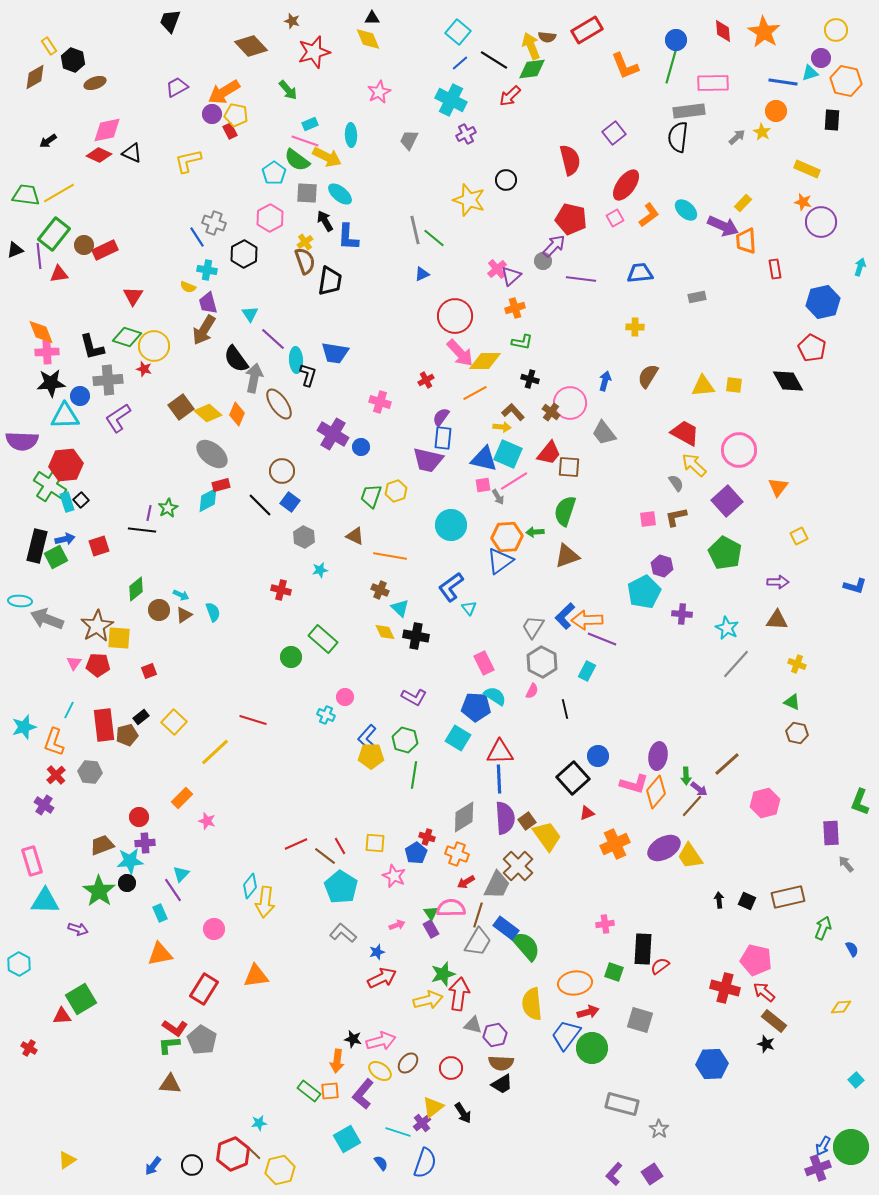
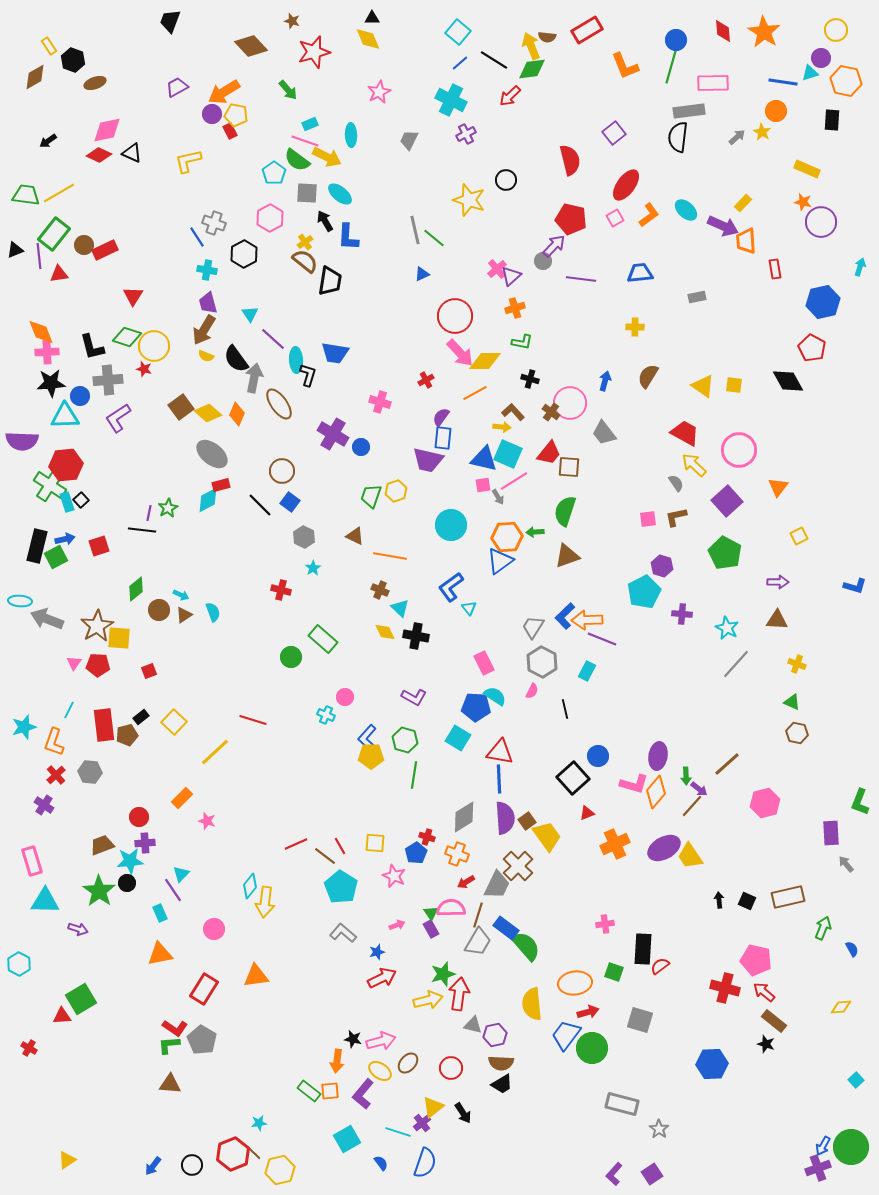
brown semicircle at (305, 261): rotated 32 degrees counterclockwise
yellow semicircle at (188, 287): moved 18 px right, 69 px down
yellow triangle at (703, 386): rotated 40 degrees clockwise
cyan star at (320, 570): moved 7 px left, 2 px up; rotated 21 degrees counterclockwise
red triangle at (500, 752): rotated 12 degrees clockwise
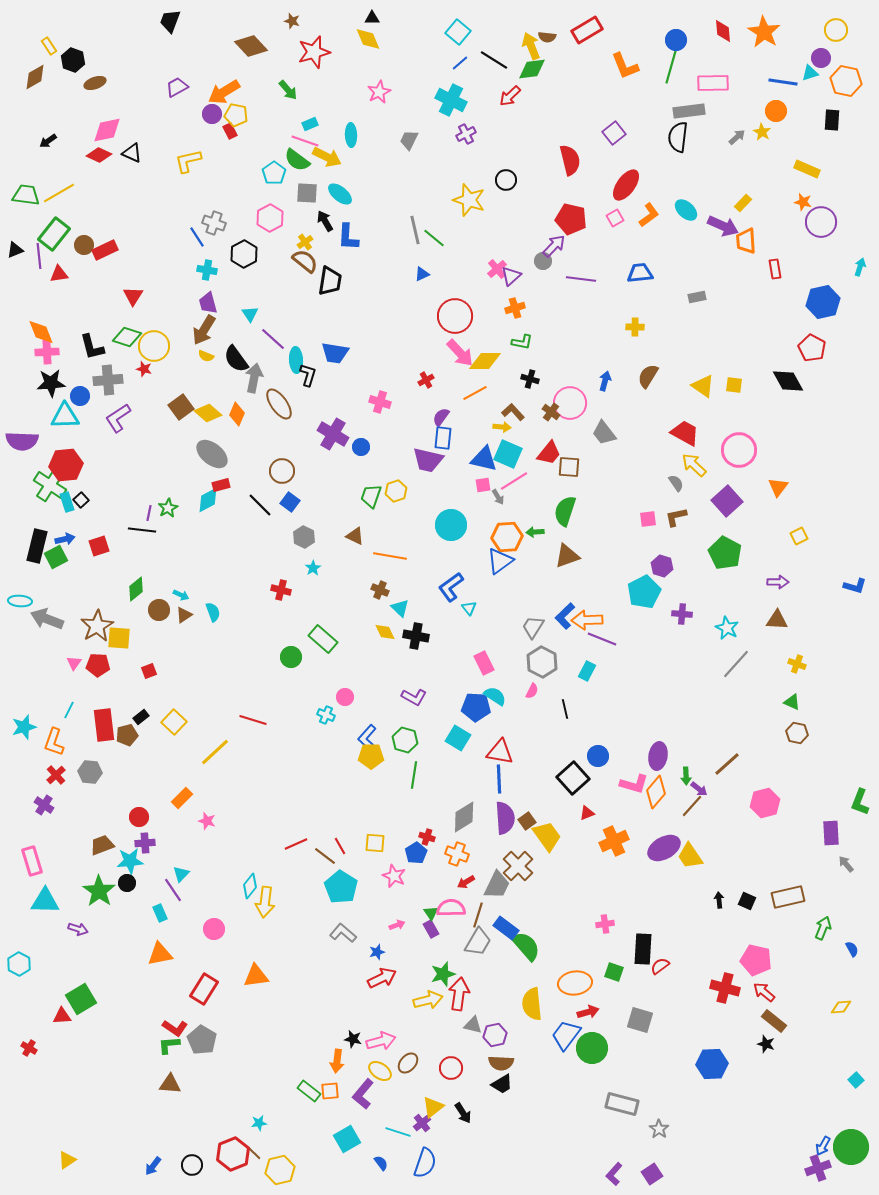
orange cross at (615, 844): moved 1 px left, 3 px up
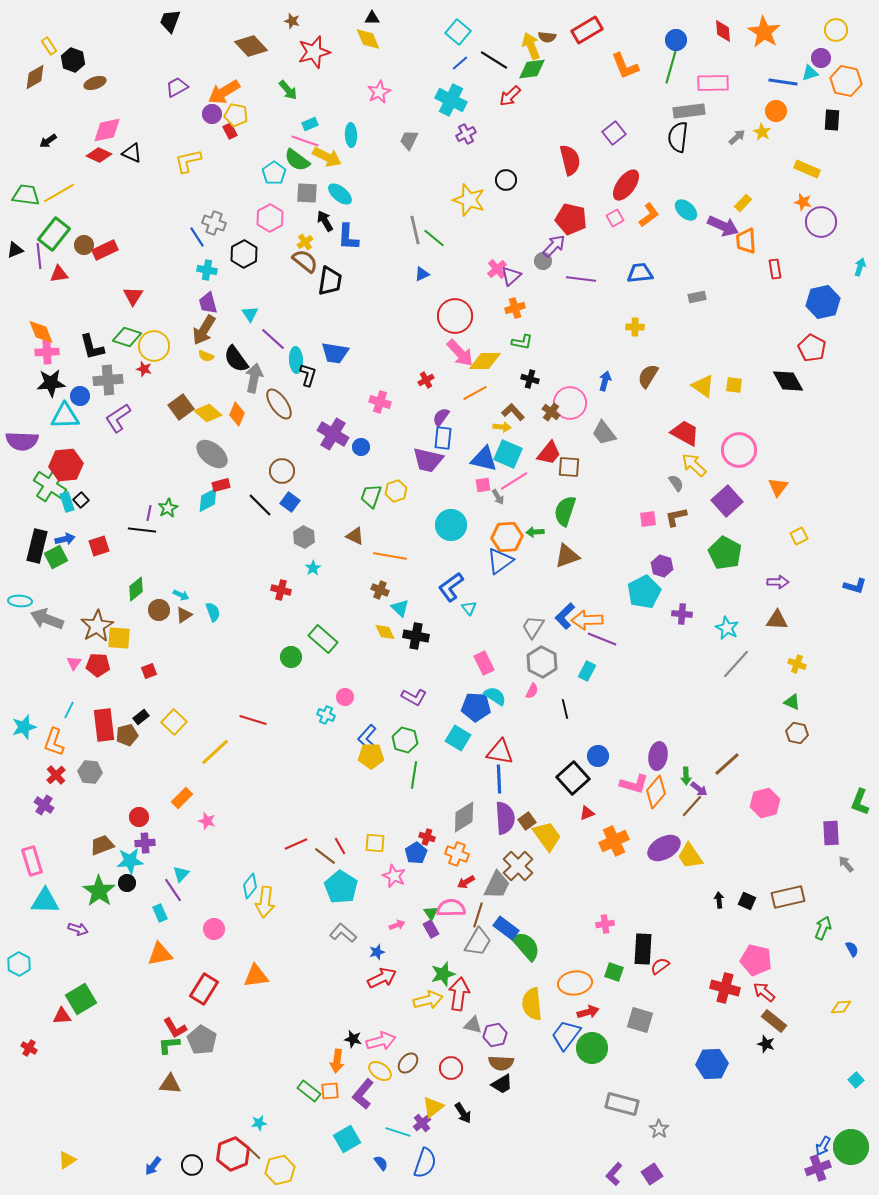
red L-shape at (175, 1028): rotated 25 degrees clockwise
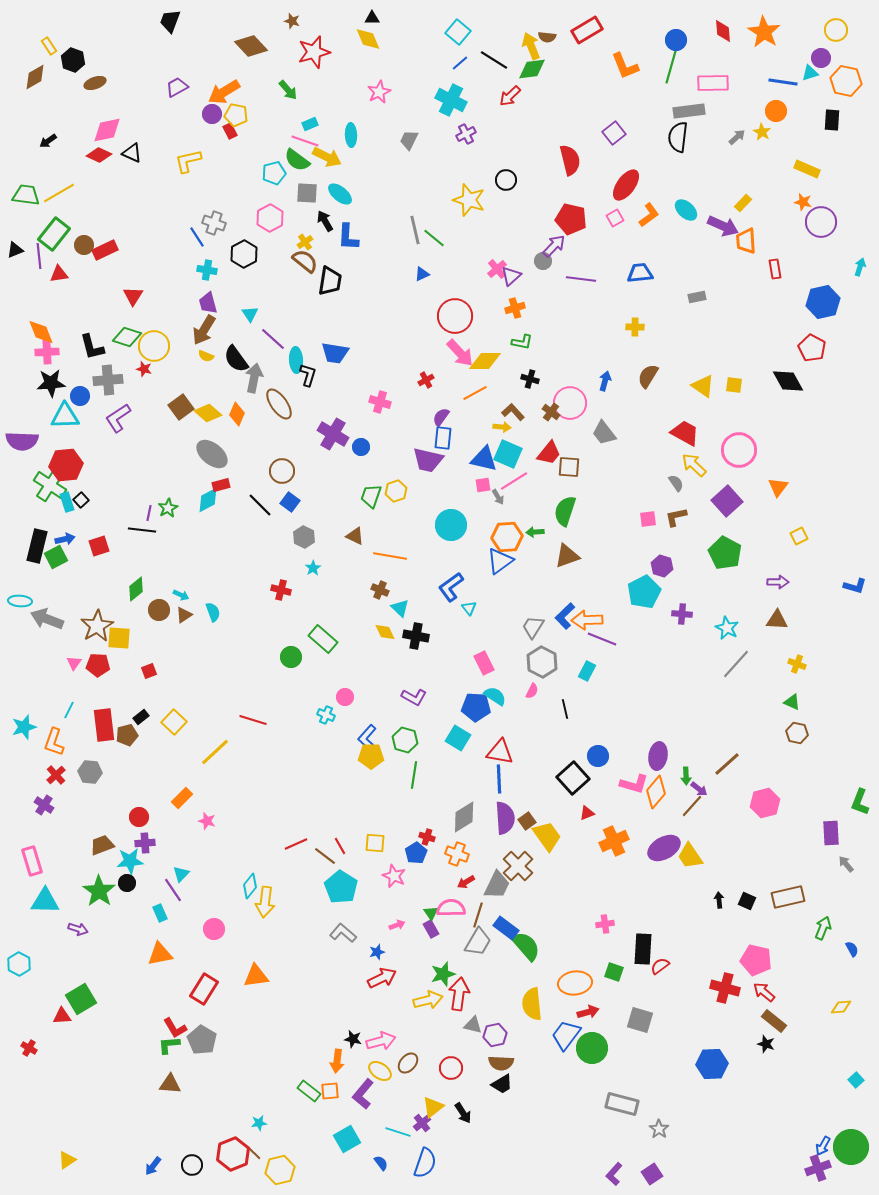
cyan pentagon at (274, 173): rotated 20 degrees clockwise
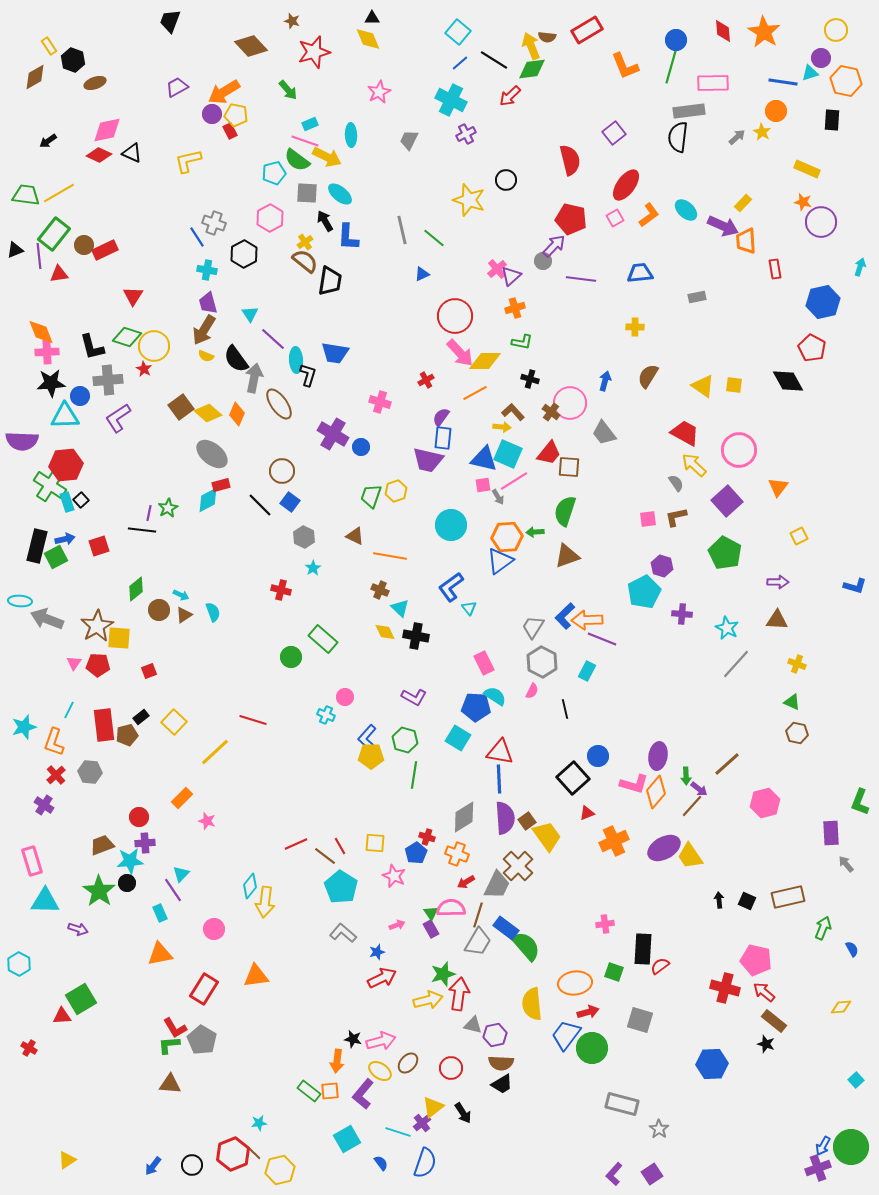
gray line at (415, 230): moved 13 px left
red star at (144, 369): rotated 14 degrees clockwise
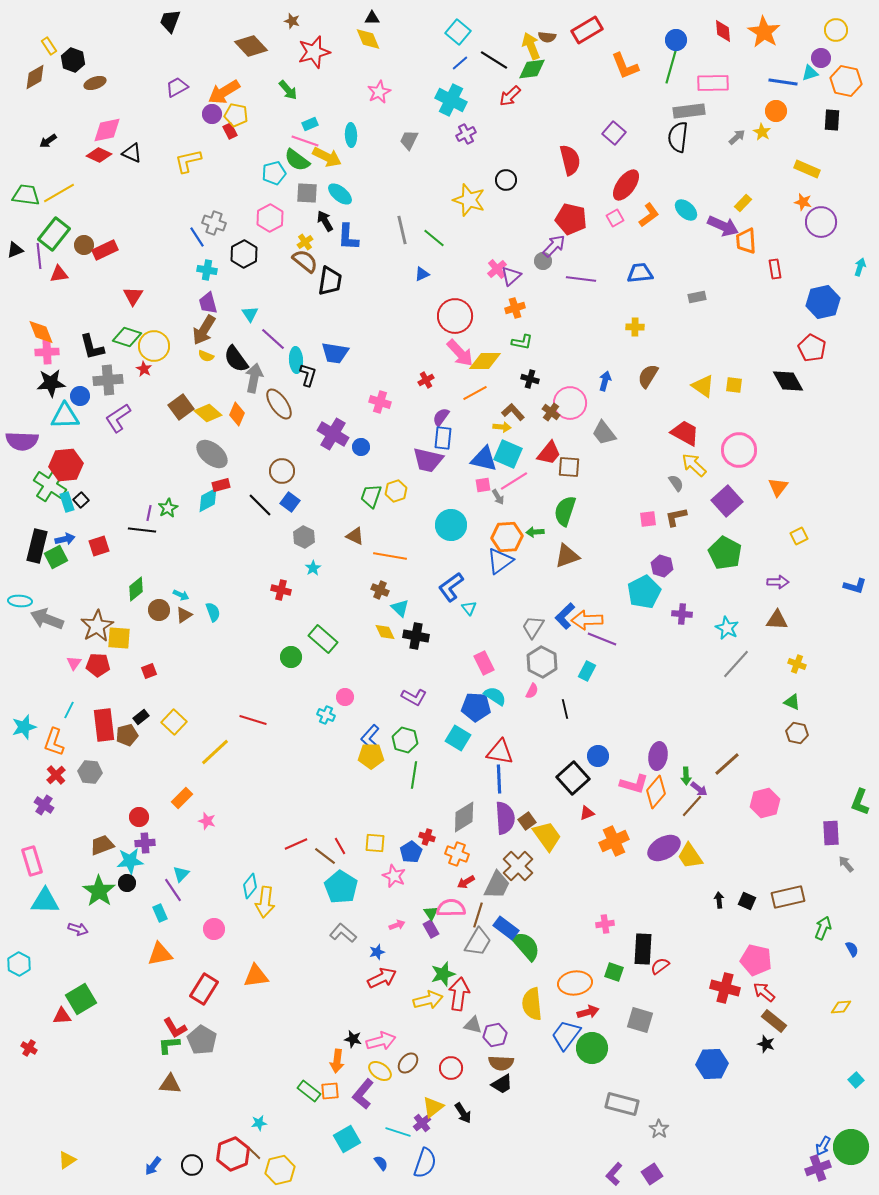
purple square at (614, 133): rotated 10 degrees counterclockwise
blue L-shape at (367, 737): moved 3 px right
blue pentagon at (416, 853): moved 5 px left, 1 px up
